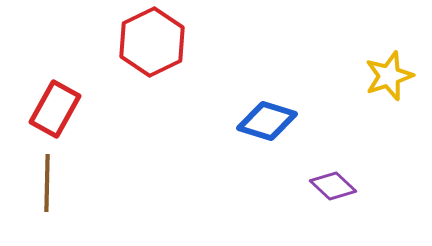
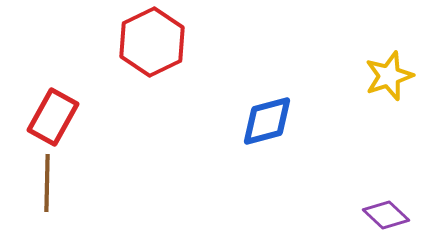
red rectangle: moved 2 px left, 8 px down
blue diamond: rotated 32 degrees counterclockwise
purple diamond: moved 53 px right, 29 px down
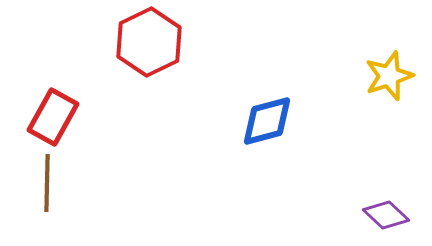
red hexagon: moved 3 px left
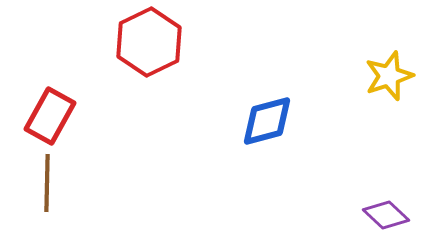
red rectangle: moved 3 px left, 1 px up
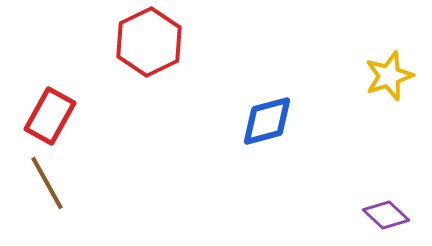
brown line: rotated 30 degrees counterclockwise
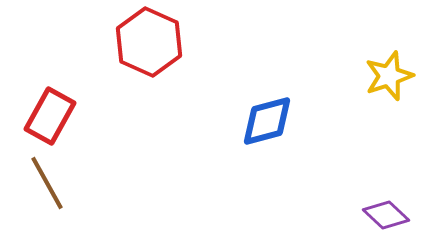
red hexagon: rotated 10 degrees counterclockwise
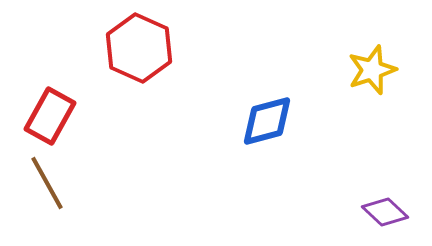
red hexagon: moved 10 px left, 6 px down
yellow star: moved 17 px left, 6 px up
purple diamond: moved 1 px left, 3 px up
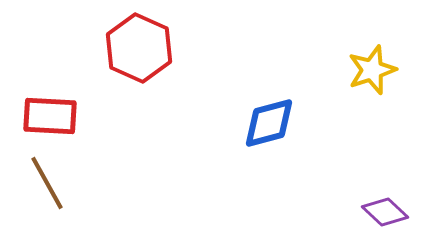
red rectangle: rotated 64 degrees clockwise
blue diamond: moved 2 px right, 2 px down
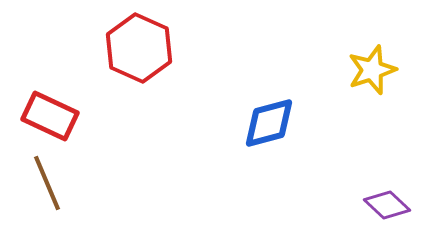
red rectangle: rotated 22 degrees clockwise
brown line: rotated 6 degrees clockwise
purple diamond: moved 2 px right, 7 px up
